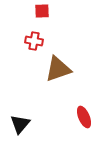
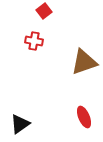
red square: moved 2 px right; rotated 35 degrees counterclockwise
brown triangle: moved 26 px right, 7 px up
black triangle: rotated 15 degrees clockwise
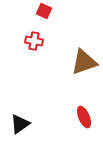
red square: rotated 28 degrees counterclockwise
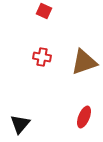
red cross: moved 8 px right, 16 px down
red ellipse: rotated 45 degrees clockwise
black triangle: rotated 15 degrees counterclockwise
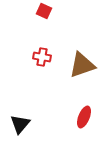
brown triangle: moved 2 px left, 3 px down
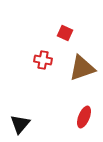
red square: moved 21 px right, 22 px down
red cross: moved 1 px right, 3 px down
brown triangle: moved 3 px down
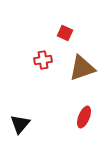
red cross: rotated 18 degrees counterclockwise
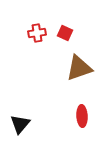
red cross: moved 6 px left, 27 px up
brown triangle: moved 3 px left
red ellipse: moved 2 px left, 1 px up; rotated 25 degrees counterclockwise
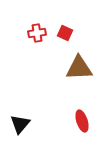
brown triangle: rotated 16 degrees clockwise
red ellipse: moved 5 px down; rotated 15 degrees counterclockwise
